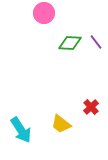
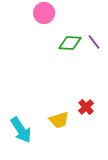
purple line: moved 2 px left
red cross: moved 5 px left
yellow trapezoid: moved 2 px left, 4 px up; rotated 55 degrees counterclockwise
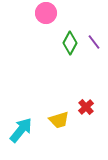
pink circle: moved 2 px right
green diamond: rotated 65 degrees counterclockwise
cyan arrow: rotated 108 degrees counterclockwise
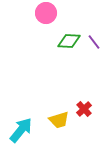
green diamond: moved 1 px left, 2 px up; rotated 65 degrees clockwise
red cross: moved 2 px left, 2 px down
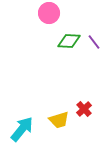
pink circle: moved 3 px right
cyan arrow: moved 1 px right, 1 px up
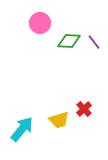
pink circle: moved 9 px left, 10 px down
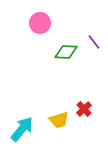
green diamond: moved 3 px left, 11 px down
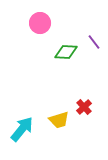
red cross: moved 2 px up
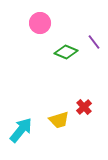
green diamond: rotated 20 degrees clockwise
cyan arrow: moved 1 px left, 1 px down
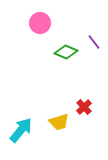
yellow trapezoid: moved 2 px down
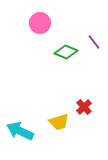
cyan arrow: moved 1 px left, 1 px down; rotated 104 degrees counterclockwise
